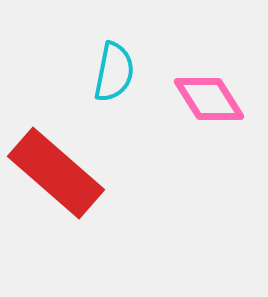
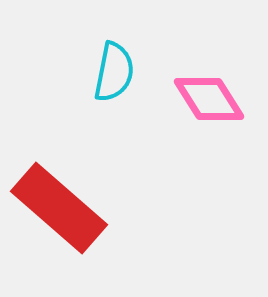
red rectangle: moved 3 px right, 35 px down
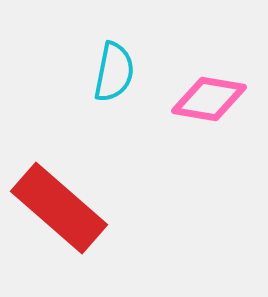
pink diamond: rotated 48 degrees counterclockwise
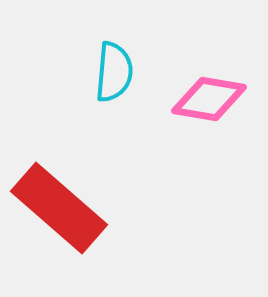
cyan semicircle: rotated 6 degrees counterclockwise
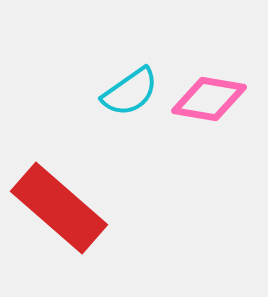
cyan semicircle: moved 16 px right, 20 px down; rotated 50 degrees clockwise
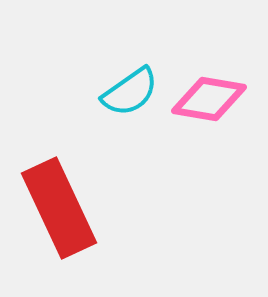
red rectangle: rotated 24 degrees clockwise
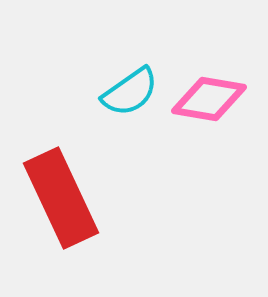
red rectangle: moved 2 px right, 10 px up
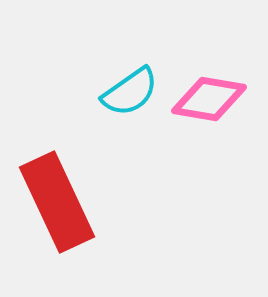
red rectangle: moved 4 px left, 4 px down
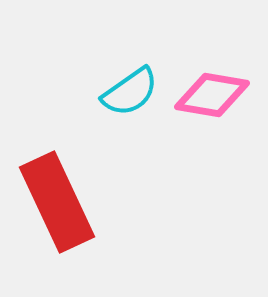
pink diamond: moved 3 px right, 4 px up
